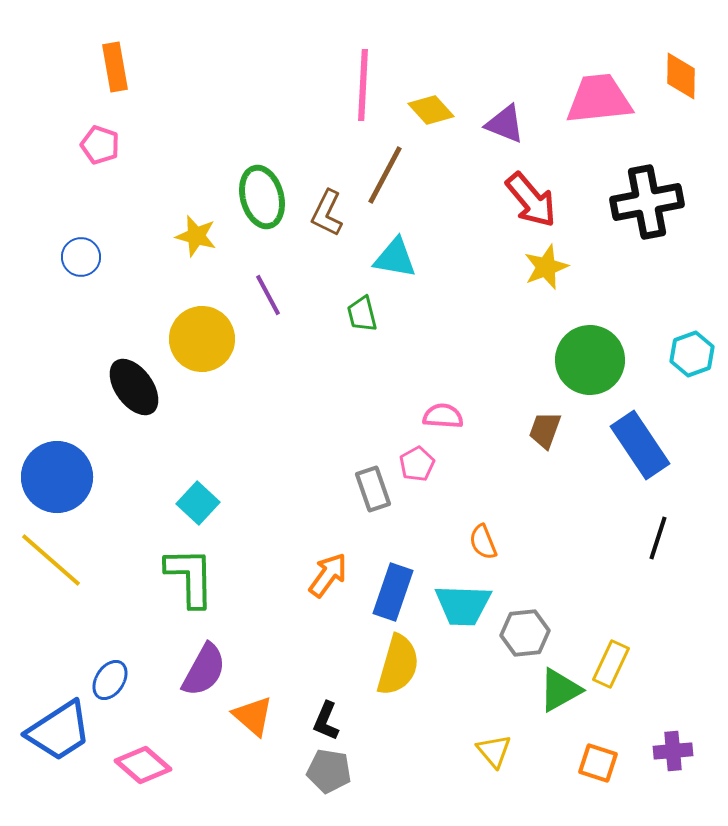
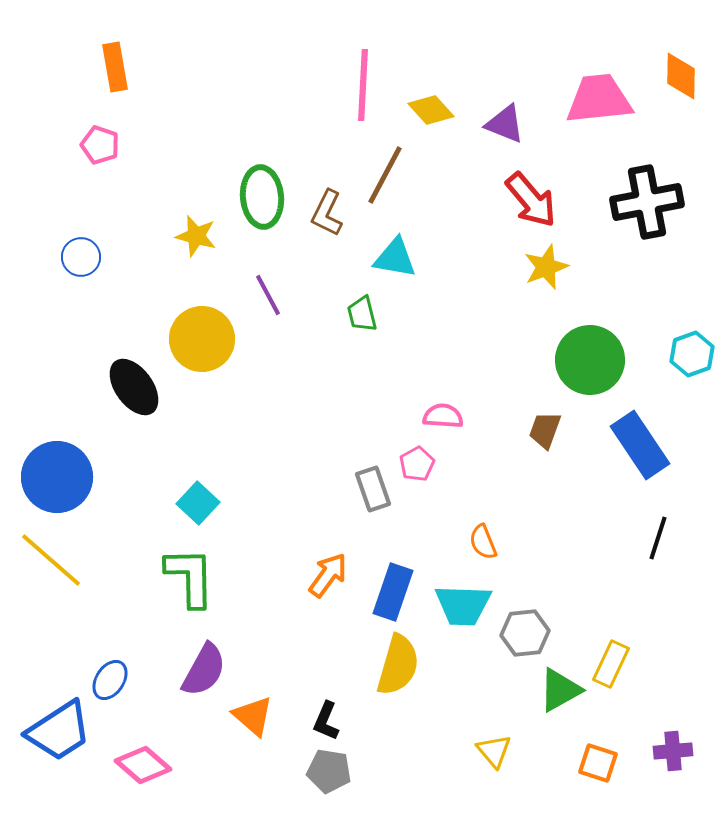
green ellipse at (262, 197): rotated 10 degrees clockwise
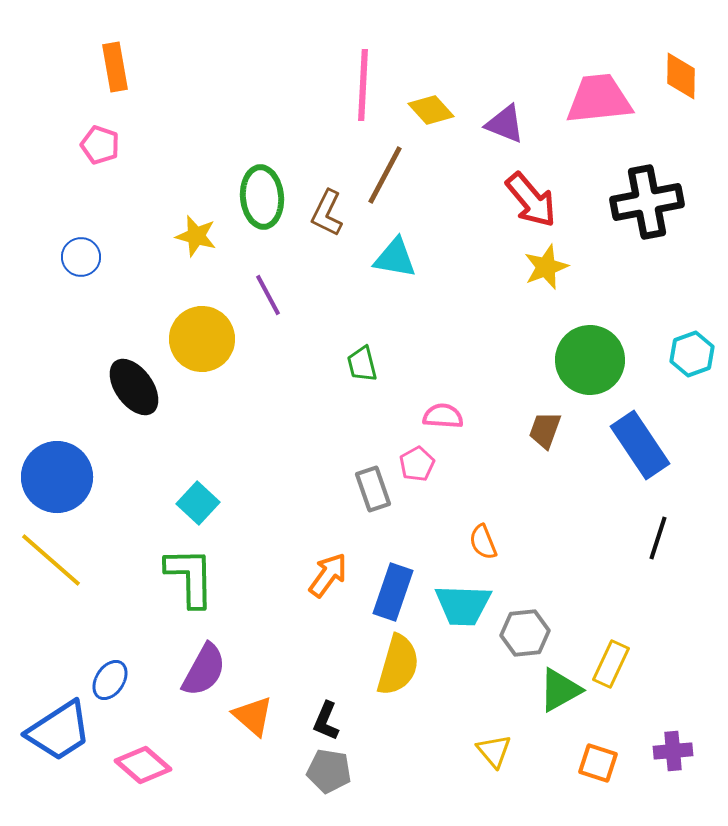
green trapezoid at (362, 314): moved 50 px down
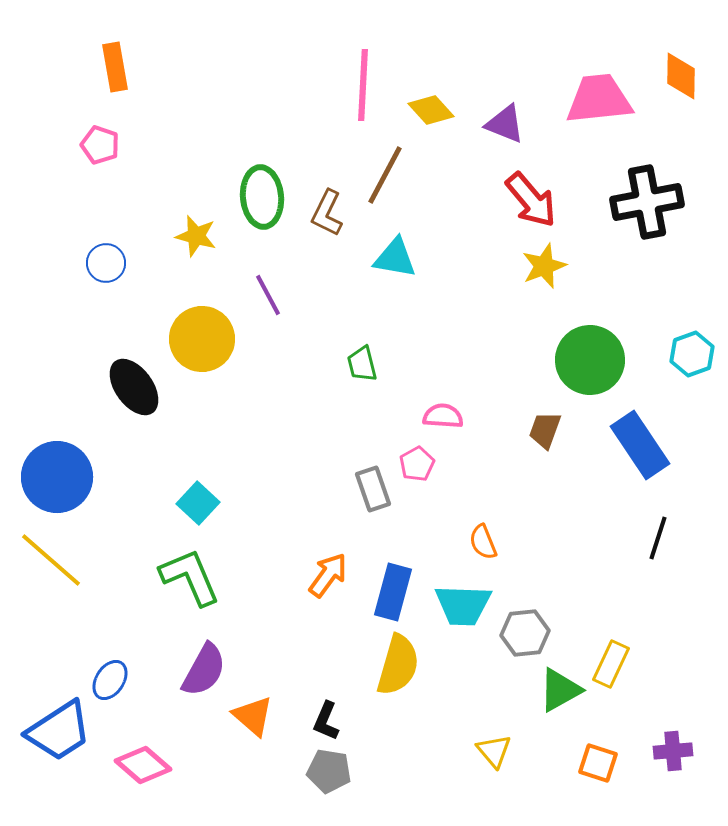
blue circle at (81, 257): moved 25 px right, 6 px down
yellow star at (546, 267): moved 2 px left, 1 px up
green L-shape at (190, 577): rotated 22 degrees counterclockwise
blue rectangle at (393, 592): rotated 4 degrees counterclockwise
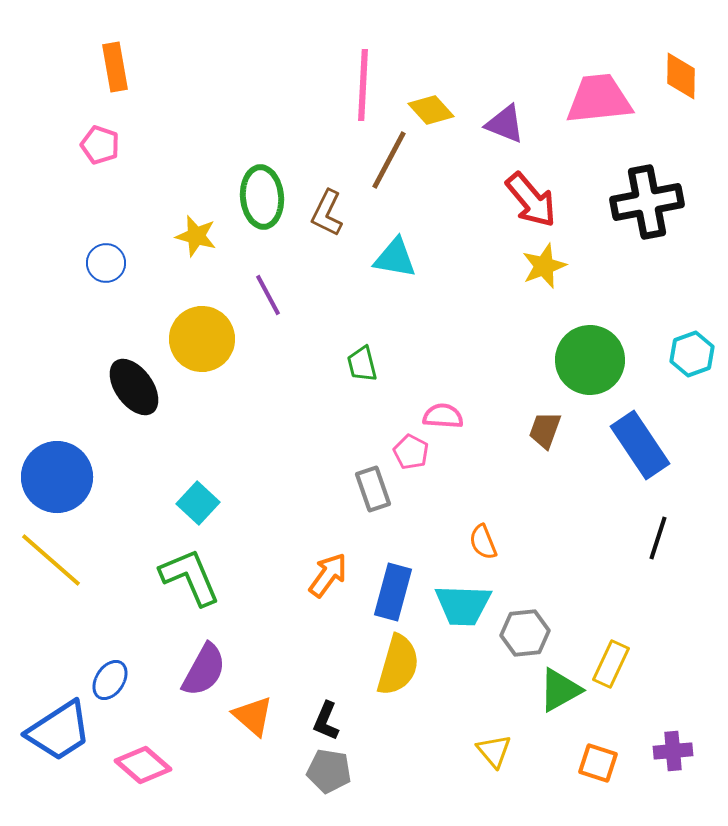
brown line at (385, 175): moved 4 px right, 15 px up
pink pentagon at (417, 464): moved 6 px left, 12 px up; rotated 16 degrees counterclockwise
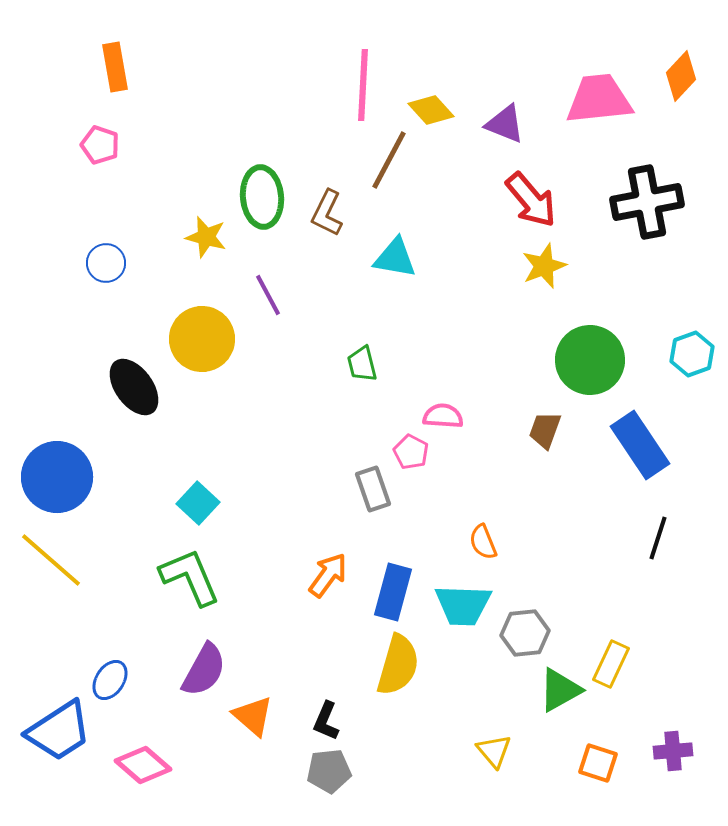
orange diamond at (681, 76): rotated 42 degrees clockwise
yellow star at (196, 236): moved 10 px right, 1 px down
gray pentagon at (329, 771): rotated 15 degrees counterclockwise
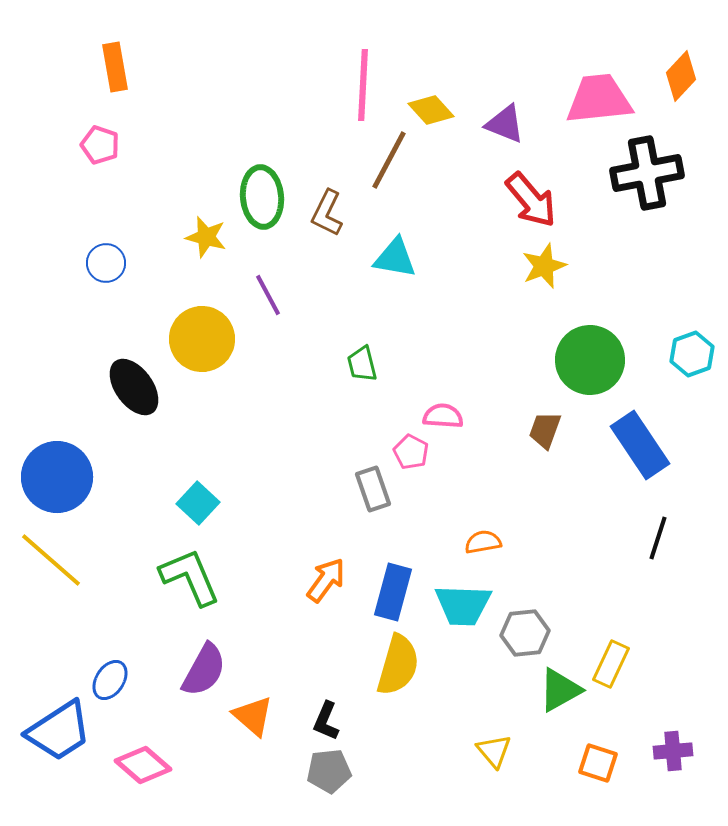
black cross at (647, 202): moved 29 px up
orange semicircle at (483, 542): rotated 102 degrees clockwise
orange arrow at (328, 575): moved 2 px left, 5 px down
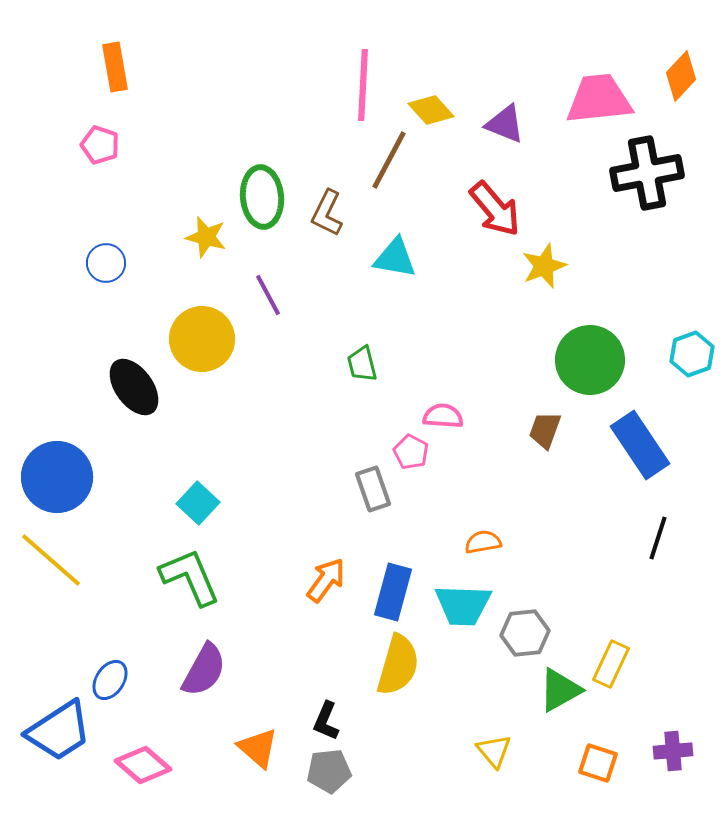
red arrow at (531, 200): moved 36 px left, 9 px down
orange triangle at (253, 716): moved 5 px right, 32 px down
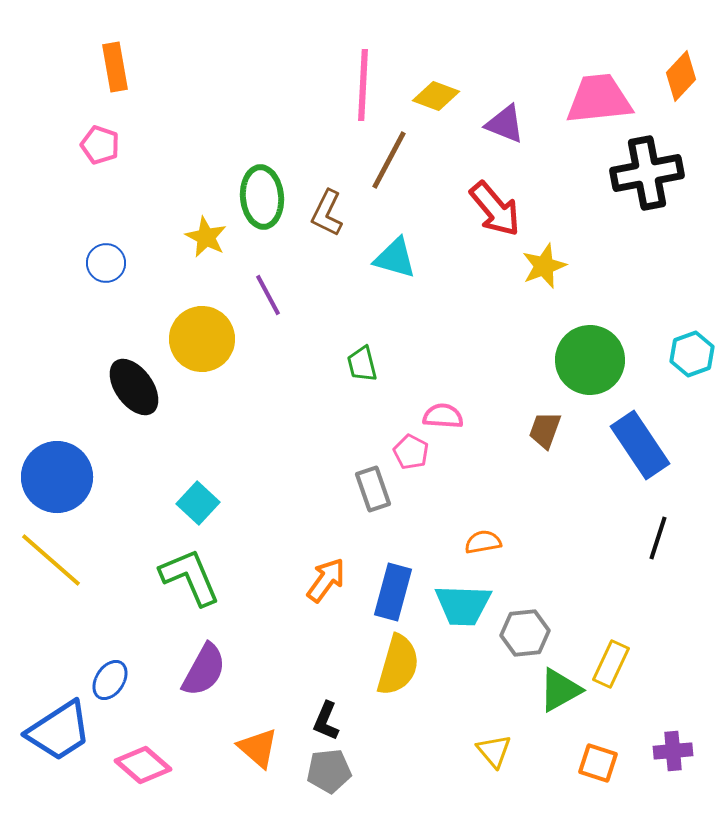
yellow diamond at (431, 110): moved 5 px right, 14 px up; rotated 27 degrees counterclockwise
yellow star at (206, 237): rotated 12 degrees clockwise
cyan triangle at (395, 258): rotated 6 degrees clockwise
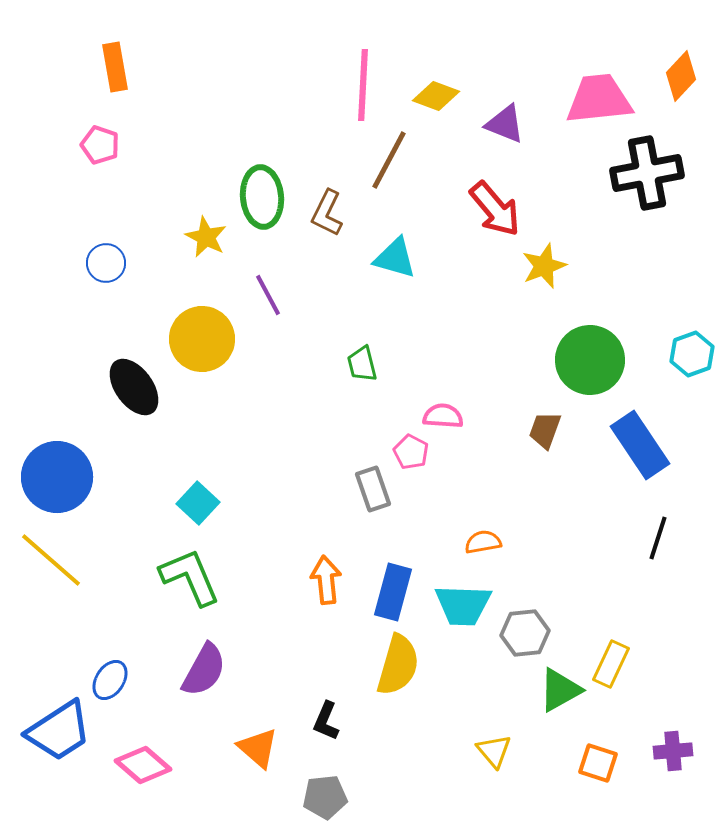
orange arrow at (326, 580): rotated 42 degrees counterclockwise
gray pentagon at (329, 771): moved 4 px left, 26 px down
